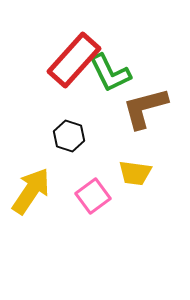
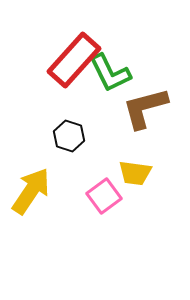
pink square: moved 11 px right
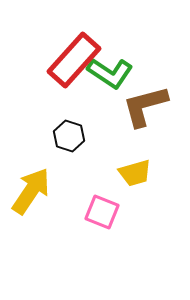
green L-shape: rotated 30 degrees counterclockwise
brown L-shape: moved 2 px up
yellow trapezoid: rotated 24 degrees counterclockwise
pink square: moved 2 px left, 16 px down; rotated 32 degrees counterclockwise
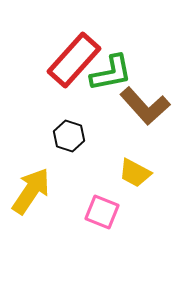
green L-shape: moved 1 px right; rotated 45 degrees counterclockwise
brown L-shape: rotated 117 degrees counterclockwise
yellow trapezoid: rotated 44 degrees clockwise
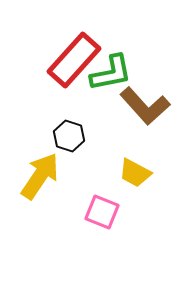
yellow arrow: moved 9 px right, 15 px up
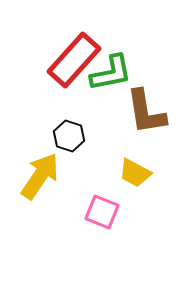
brown L-shape: moved 1 px right, 6 px down; rotated 33 degrees clockwise
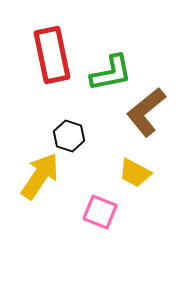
red rectangle: moved 22 px left, 5 px up; rotated 54 degrees counterclockwise
brown L-shape: rotated 60 degrees clockwise
pink square: moved 2 px left
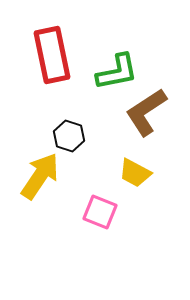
green L-shape: moved 6 px right, 1 px up
brown L-shape: rotated 6 degrees clockwise
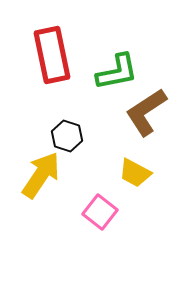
black hexagon: moved 2 px left
yellow arrow: moved 1 px right, 1 px up
pink square: rotated 16 degrees clockwise
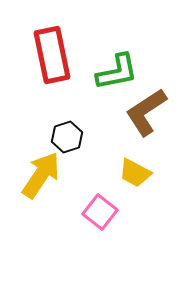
black hexagon: moved 1 px down; rotated 24 degrees clockwise
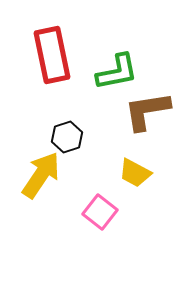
brown L-shape: moved 1 px right, 1 px up; rotated 24 degrees clockwise
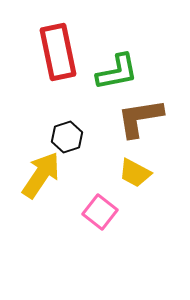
red rectangle: moved 6 px right, 3 px up
brown L-shape: moved 7 px left, 7 px down
